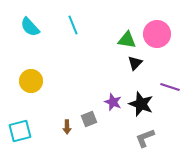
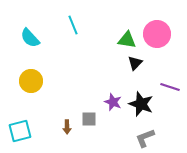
cyan semicircle: moved 11 px down
gray square: rotated 21 degrees clockwise
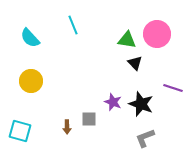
black triangle: rotated 28 degrees counterclockwise
purple line: moved 3 px right, 1 px down
cyan square: rotated 30 degrees clockwise
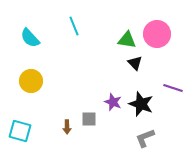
cyan line: moved 1 px right, 1 px down
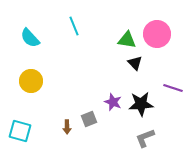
black star: rotated 25 degrees counterclockwise
gray square: rotated 21 degrees counterclockwise
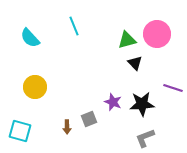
green triangle: rotated 24 degrees counterclockwise
yellow circle: moved 4 px right, 6 px down
black star: moved 1 px right
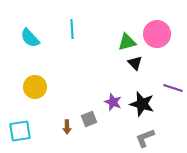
cyan line: moved 2 px left, 3 px down; rotated 18 degrees clockwise
green triangle: moved 2 px down
black star: rotated 20 degrees clockwise
cyan square: rotated 25 degrees counterclockwise
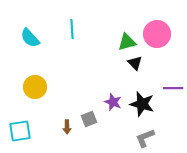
purple line: rotated 18 degrees counterclockwise
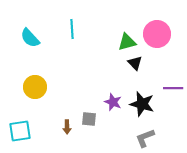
gray square: rotated 28 degrees clockwise
